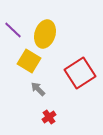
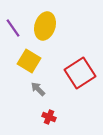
purple line: moved 2 px up; rotated 12 degrees clockwise
yellow ellipse: moved 8 px up
red cross: rotated 32 degrees counterclockwise
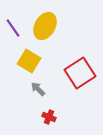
yellow ellipse: rotated 12 degrees clockwise
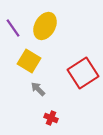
red square: moved 3 px right
red cross: moved 2 px right, 1 px down
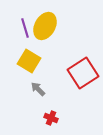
purple line: moved 12 px right; rotated 18 degrees clockwise
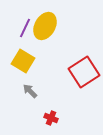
purple line: rotated 42 degrees clockwise
yellow square: moved 6 px left
red square: moved 1 px right, 1 px up
gray arrow: moved 8 px left, 2 px down
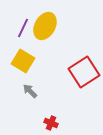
purple line: moved 2 px left
red cross: moved 5 px down
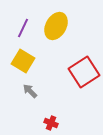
yellow ellipse: moved 11 px right
